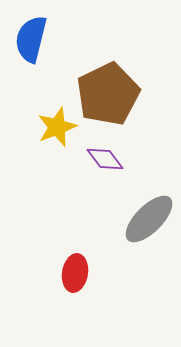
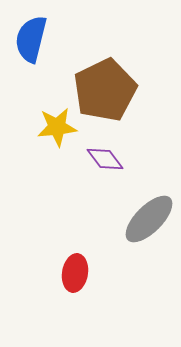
brown pentagon: moved 3 px left, 4 px up
yellow star: rotated 15 degrees clockwise
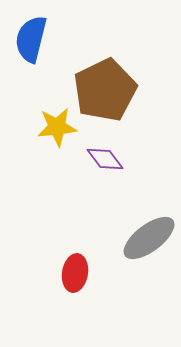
gray ellipse: moved 19 px down; rotated 8 degrees clockwise
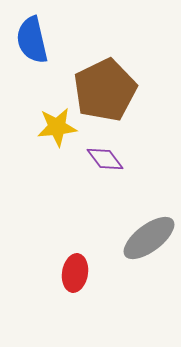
blue semicircle: moved 1 px right, 1 px down; rotated 27 degrees counterclockwise
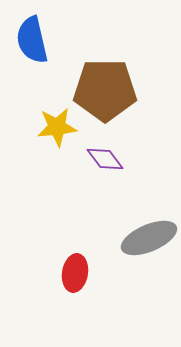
brown pentagon: rotated 26 degrees clockwise
gray ellipse: rotated 14 degrees clockwise
